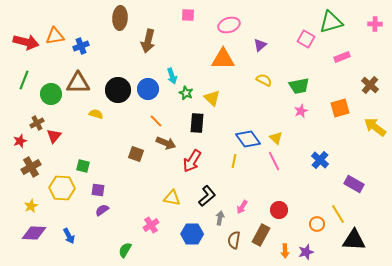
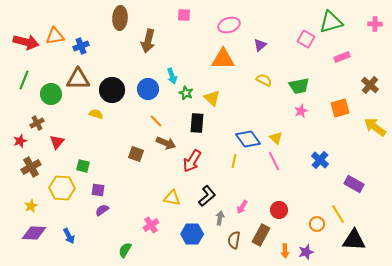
pink square at (188, 15): moved 4 px left
brown triangle at (78, 83): moved 4 px up
black circle at (118, 90): moved 6 px left
red triangle at (54, 136): moved 3 px right, 6 px down
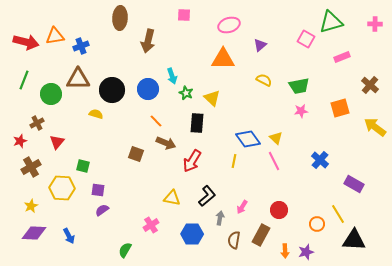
pink star at (301, 111): rotated 16 degrees clockwise
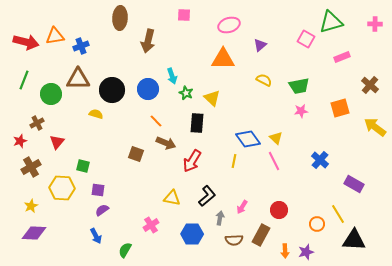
blue arrow at (69, 236): moved 27 px right
brown semicircle at (234, 240): rotated 102 degrees counterclockwise
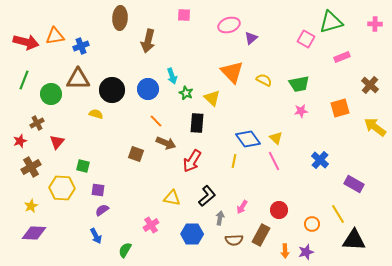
purple triangle at (260, 45): moved 9 px left, 7 px up
orange triangle at (223, 59): moved 9 px right, 13 px down; rotated 45 degrees clockwise
green trapezoid at (299, 86): moved 2 px up
orange circle at (317, 224): moved 5 px left
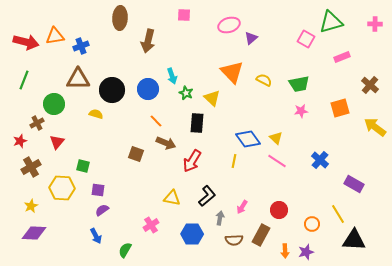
green circle at (51, 94): moved 3 px right, 10 px down
pink line at (274, 161): moved 3 px right; rotated 30 degrees counterclockwise
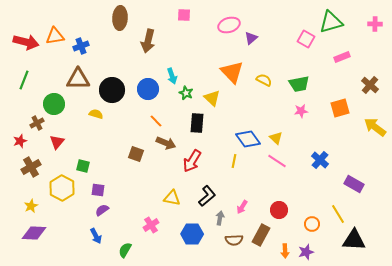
yellow hexagon at (62, 188): rotated 25 degrees clockwise
